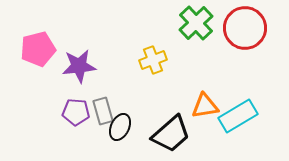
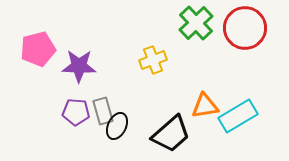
purple star: rotated 8 degrees clockwise
black ellipse: moved 3 px left, 1 px up
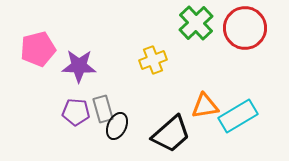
gray rectangle: moved 2 px up
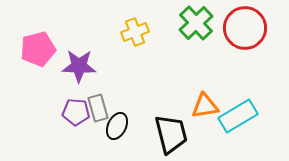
yellow cross: moved 18 px left, 28 px up
gray rectangle: moved 5 px left, 1 px up
black trapezoid: rotated 63 degrees counterclockwise
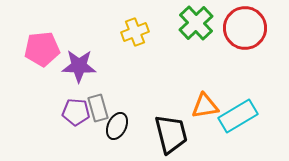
pink pentagon: moved 4 px right; rotated 8 degrees clockwise
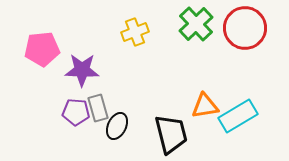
green cross: moved 1 px down
purple star: moved 3 px right, 4 px down
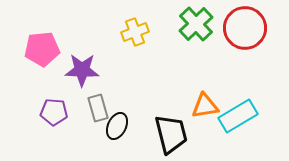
purple pentagon: moved 22 px left
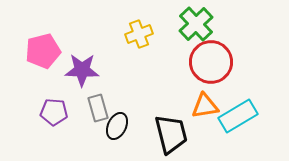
red circle: moved 34 px left, 34 px down
yellow cross: moved 4 px right, 2 px down
pink pentagon: moved 1 px right, 2 px down; rotated 8 degrees counterclockwise
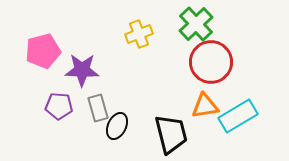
purple pentagon: moved 5 px right, 6 px up
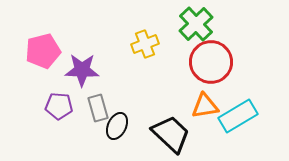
yellow cross: moved 6 px right, 10 px down
black trapezoid: rotated 33 degrees counterclockwise
